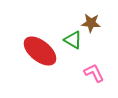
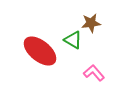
brown star: rotated 12 degrees counterclockwise
pink L-shape: rotated 15 degrees counterclockwise
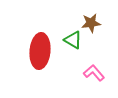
red ellipse: rotated 56 degrees clockwise
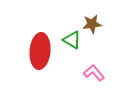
brown star: moved 1 px right, 1 px down
green triangle: moved 1 px left
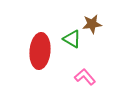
green triangle: moved 1 px up
pink L-shape: moved 9 px left, 4 px down
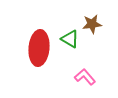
green triangle: moved 2 px left
red ellipse: moved 1 px left, 3 px up
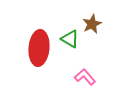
brown star: rotated 18 degrees counterclockwise
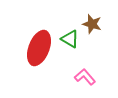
brown star: rotated 30 degrees counterclockwise
red ellipse: rotated 16 degrees clockwise
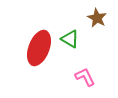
brown star: moved 5 px right, 6 px up; rotated 12 degrees clockwise
pink L-shape: rotated 15 degrees clockwise
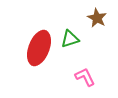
green triangle: rotated 48 degrees counterclockwise
